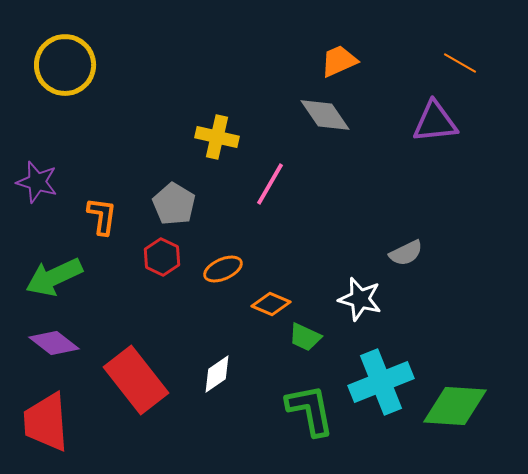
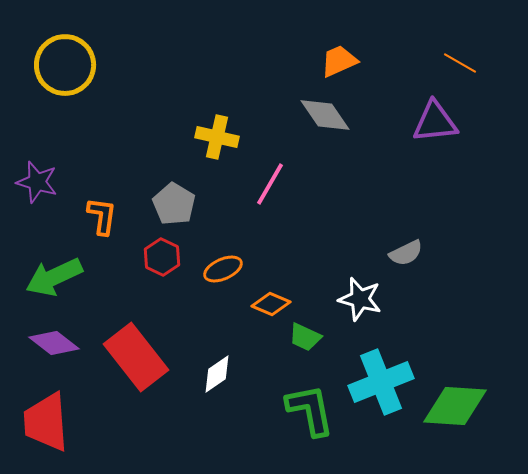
red rectangle: moved 23 px up
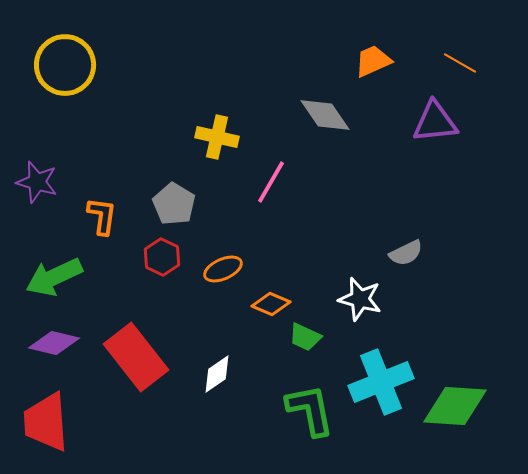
orange trapezoid: moved 34 px right
pink line: moved 1 px right, 2 px up
purple diamond: rotated 24 degrees counterclockwise
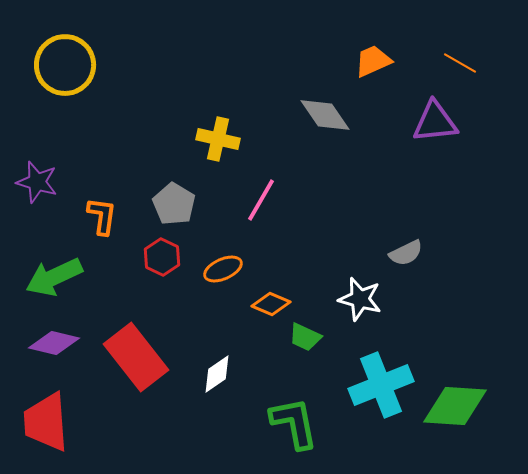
yellow cross: moved 1 px right, 2 px down
pink line: moved 10 px left, 18 px down
cyan cross: moved 3 px down
green L-shape: moved 16 px left, 13 px down
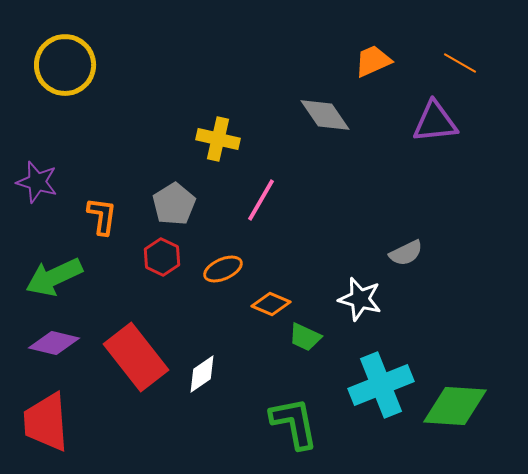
gray pentagon: rotated 9 degrees clockwise
white diamond: moved 15 px left
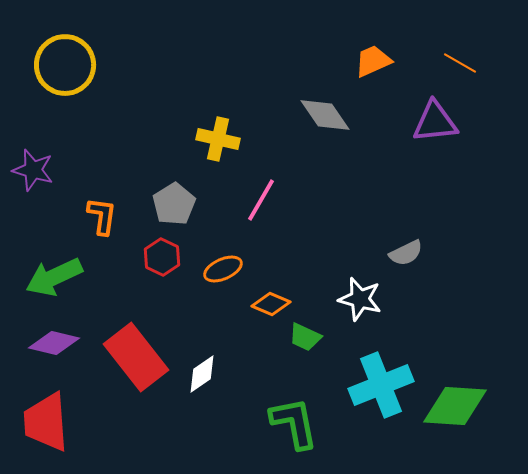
purple star: moved 4 px left, 12 px up
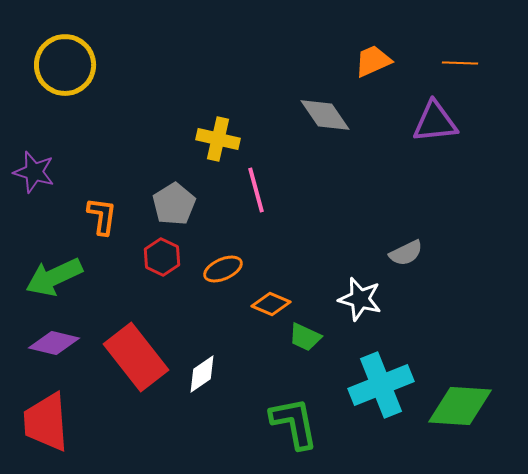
orange line: rotated 28 degrees counterclockwise
purple star: moved 1 px right, 2 px down
pink line: moved 5 px left, 10 px up; rotated 45 degrees counterclockwise
green diamond: moved 5 px right
